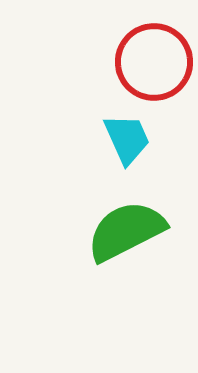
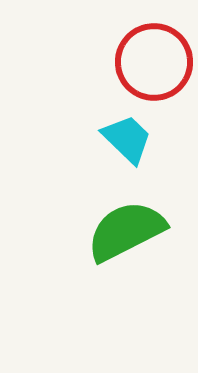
cyan trapezoid: rotated 22 degrees counterclockwise
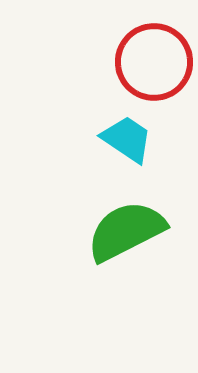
cyan trapezoid: rotated 10 degrees counterclockwise
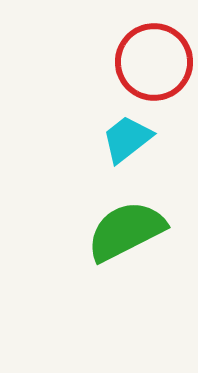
cyan trapezoid: rotated 72 degrees counterclockwise
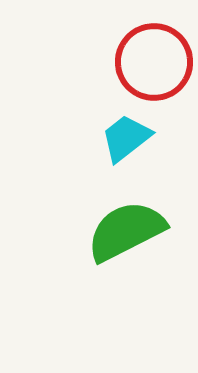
cyan trapezoid: moved 1 px left, 1 px up
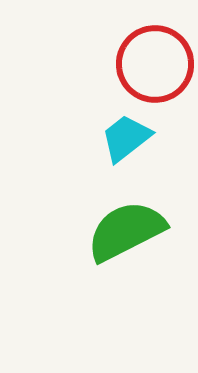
red circle: moved 1 px right, 2 px down
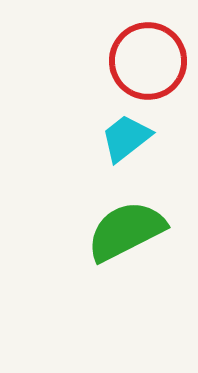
red circle: moved 7 px left, 3 px up
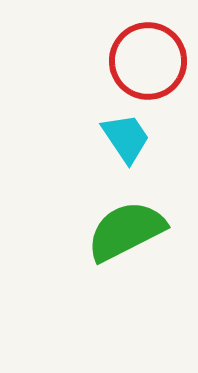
cyan trapezoid: rotated 94 degrees clockwise
